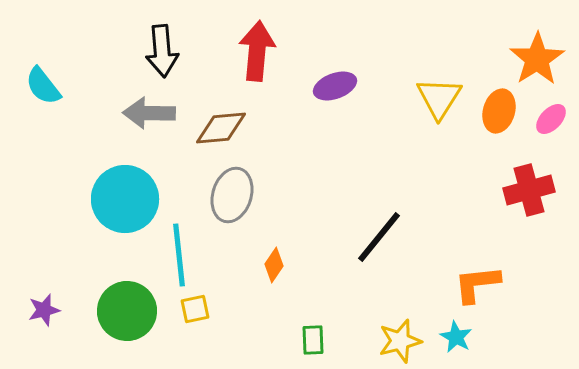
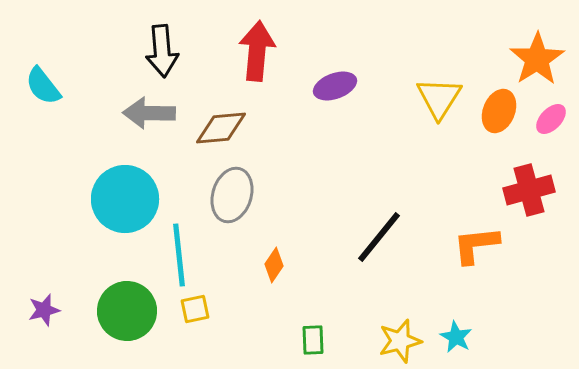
orange ellipse: rotated 6 degrees clockwise
orange L-shape: moved 1 px left, 39 px up
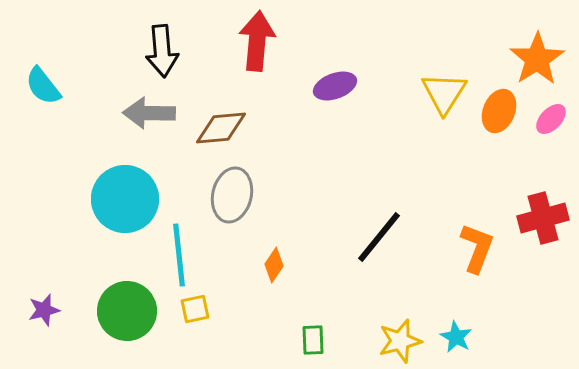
red arrow: moved 10 px up
yellow triangle: moved 5 px right, 5 px up
red cross: moved 14 px right, 28 px down
gray ellipse: rotated 4 degrees counterclockwise
orange L-shape: moved 1 px right, 3 px down; rotated 117 degrees clockwise
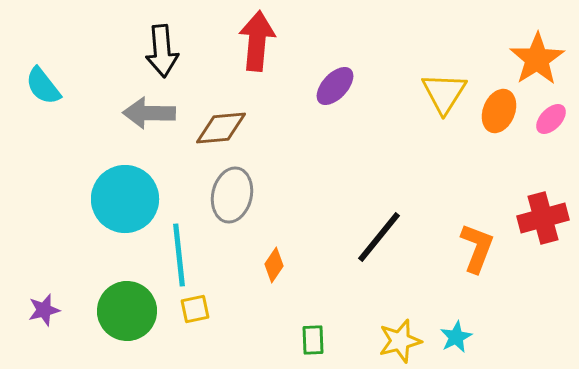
purple ellipse: rotated 27 degrees counterclockwise
cyan star: rotated 16 degrees clockwise
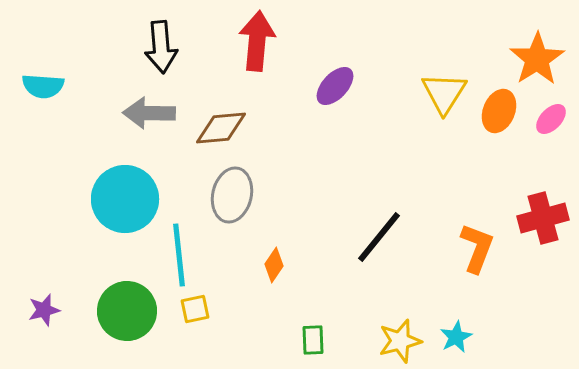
black arrow: moved 1 px left, 4 px up
cyan semicircle: rotated 48 degrees counterclockwise
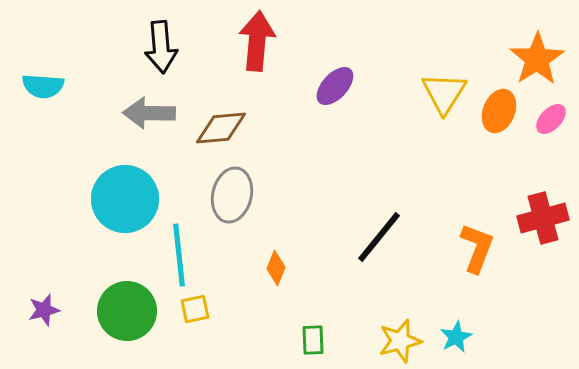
orange diamond: moved 2 px right, 3 px down; rotated 12 degrees counterclockwise
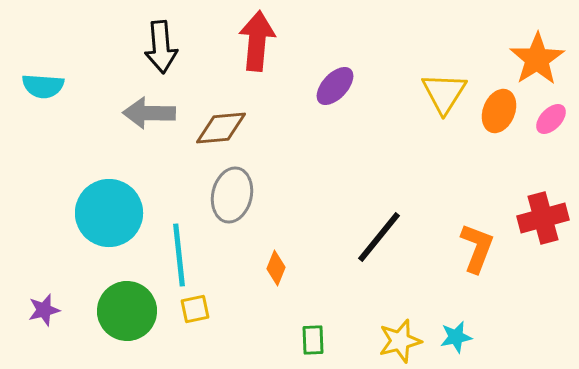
cyan circle: moved 16 px left, 14 px down
cyan star: rotated 16 degrees clockwise
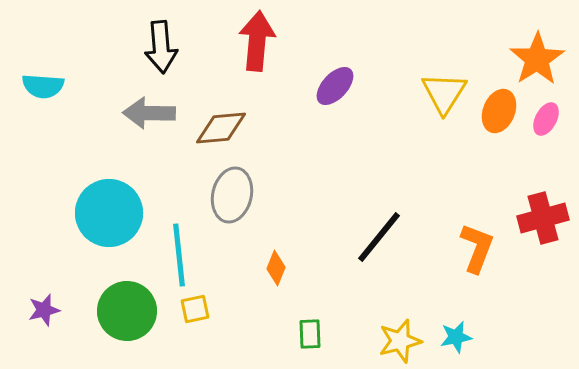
pink ellipse: moved 5 px left; rotated 16 degrees counterclockwise
green rectangle: moved 3 px left, 6 px up
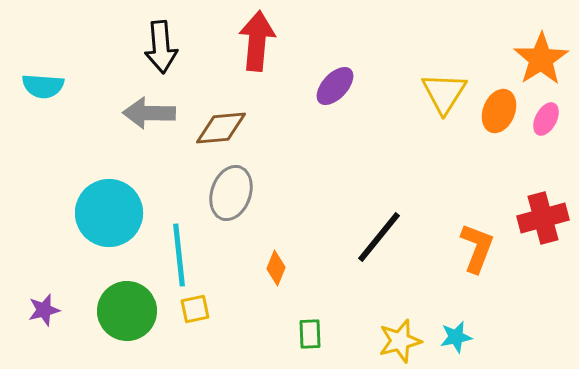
orange star: moved 4 px right
gray ellipse: moved 1 px left, 2 px up; rotated 6 degrees clockwise
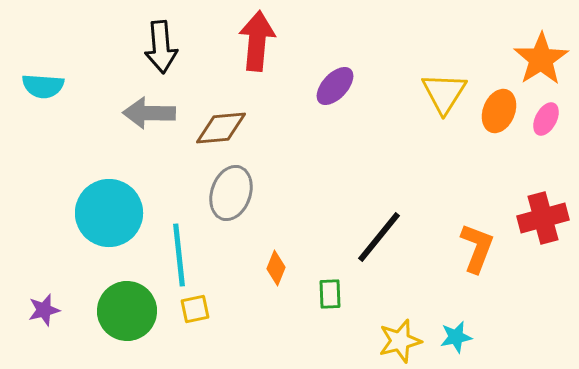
green rectangle: moved 20 px right, 40 px up
